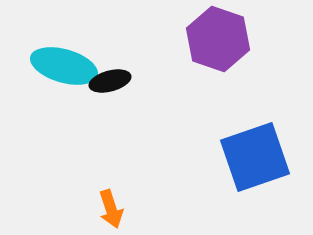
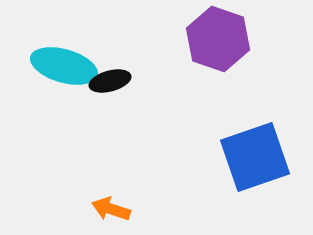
orange arrow: rotated 126 degrees clockwise
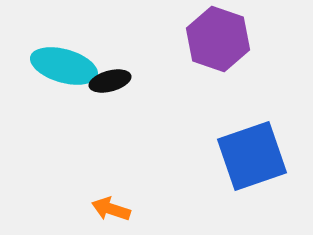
blue square: moved 3 px left, 1 px up
